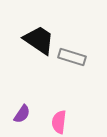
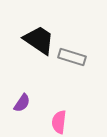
purple semicircle: moved 11 px up
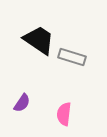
pink semicircle: moved 5 px right, 8 px up
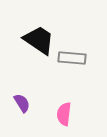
gray rectangle: moved 1 px down; rotated 12 degrees counterclockwise
purple semicircle: rotated 66 degrees counterclockwise
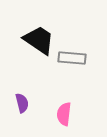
purple semicircle: rotated 18 degrees clockwise
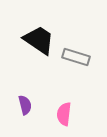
gray rectangle: moved 4 px right, 1 px up; rotated 12 degrees clockwise
purple semicircle: moved 3 px right, 2 px down
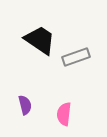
black trapezoid: moved 1 px right
gray rectangle: rotated 36 degrees counterclockwise
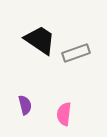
gray rectangle: moved 4 px up
